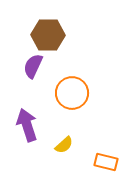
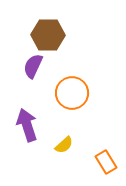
orange rectangle: rotated 45 degrees clockwise
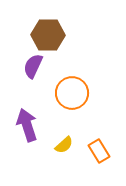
orange rectangle: moved 7 px left, 11 px up
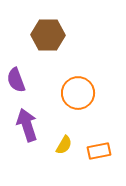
purple semicircle: moved 17 px left, 14 px down; rotated 45 degrees counterclockwise
orange circle: moved 6 px right
yellow semicircle: rotated 18 degrees counterclockwise
orange rectangle: rotated 70 degrees counterclockwise
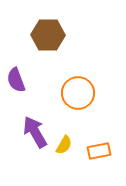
purple arrow: moved 8 px right, 7 px down; rotated 12 degrees counterclockwise
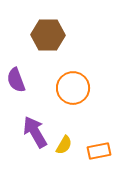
orange circle: moved 5 px left, 5 px up
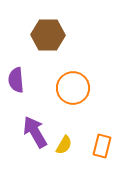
purple semicircle: rotated 15 degrees clockwise
orange rectangle: moved 3 px right, 5 px up; rotated 65 degrees counterclockwise
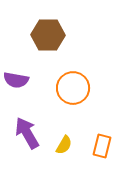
purple semicircle: rotated 75 degrees counterclockwise
purple arrow: moved 8 px left, 1 px down
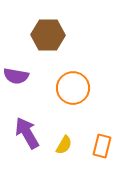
purple semicircle: moved 4 px up
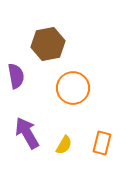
brown hexagon: moved 9 px down; rotated 12 degrees counterclockwise
purple semicircle: rotated 110 degrees counterclockwise
orange rectangle: moved 3 px up
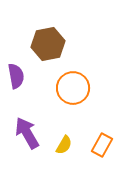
orange rectangle: moved 2 px down; rotated 15 degrees clockwise
